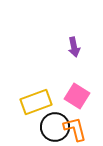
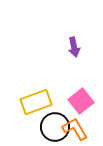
pink square: moved 4 px right, 5 px down; rotated 20 degrees clockwise
orange L-shape: rotated 16 degrees counterclockwise
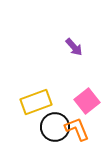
purple arrow: rotated 30 degrees counterclockwise
pink square: moved 6 px right
orange L-shape: moved 2 px right; rotated 8 degrees clockwise
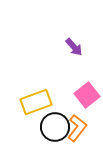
pink square: moved 6 px up
orange L-shape: moved 1 px up; rotated 60 degrees clockwise
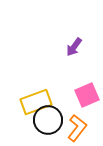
purple arrow: rotated 78 degrees clockwise
pink square: rotated 15 degrees clockwise
black circle: moved 7 px left, 7 px up
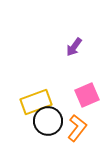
black circle: moved 1 px down
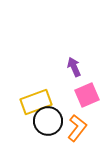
purple arrow: moved 20 px down; rotated 120 degrees clockwise
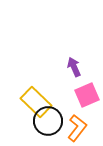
yellow rectangle: rotated 64 degrees clockwise
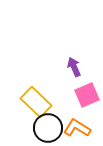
black circle: moved 7 px down
orange L-shape: rotated 96 degrees counterclockwise
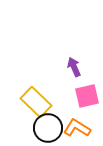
pink square: moved 1 px down; rotated 10 degrees clockwise
